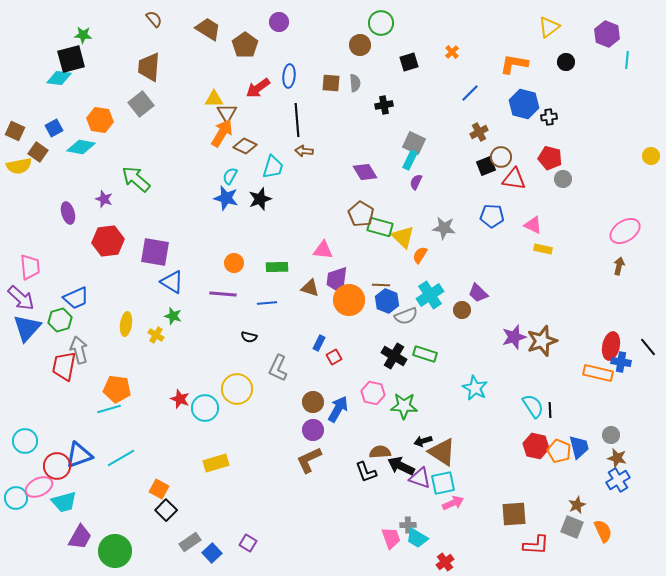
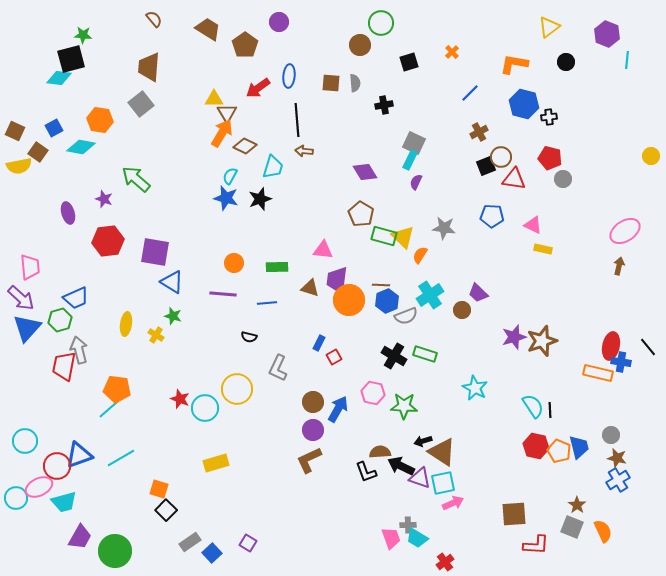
green rectangle at (380, 227): moved 4 px right, 9 px down
blue hexagon at (387, 301): rotated 15 degrees clockwise
cyan line at (109, 409): rotated 25 degrees counterclockwise
orange square at (159, 489): rotated 12 degrees counterclockwise
brown star at (577, 505): rotated 12 degrees counterclockwise
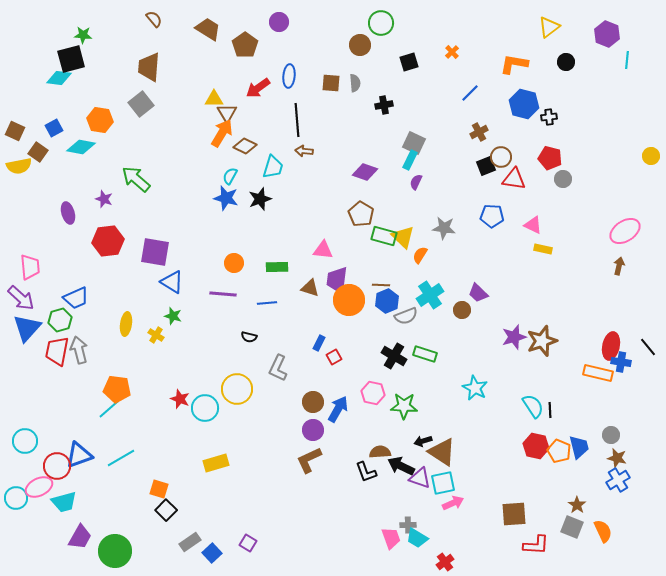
purple diamond at (365, 172): rotated 40 degrees counterclockwise
red trapezoid at (64, 366): moved 7 px left, 15 px up
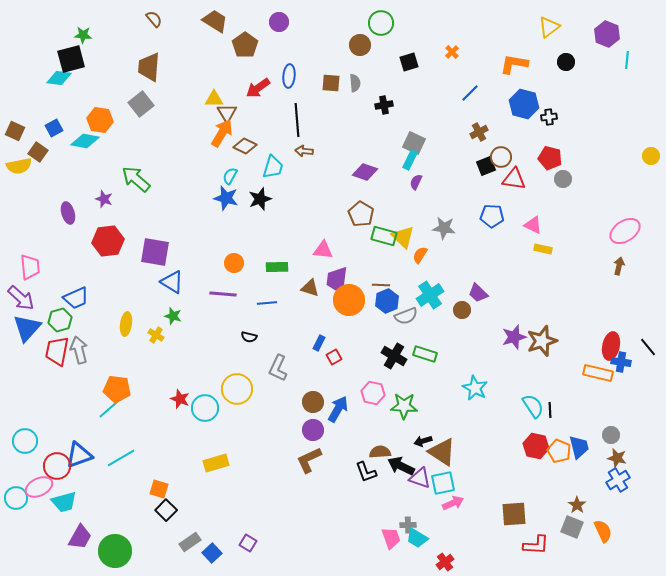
brown trapezoid at (208, 29): moved 7 px right, 8 px up
cyan diamond at (81, 147): moved 4 px right, 6 px up
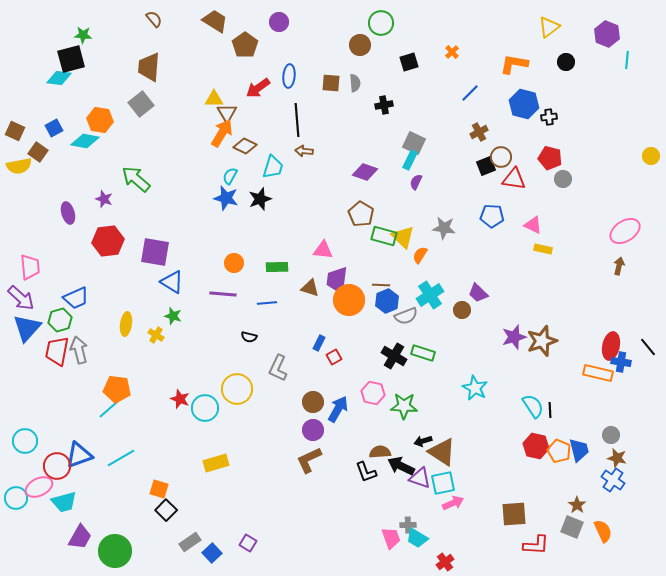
green rectangle at (425, 354): moved 2 px left, 1 px up
blue trapezoid at (579, 447): moved 3 px down
blue cross at (618, 480): moved 5 px left; rotated 25 degrees counterclockwise
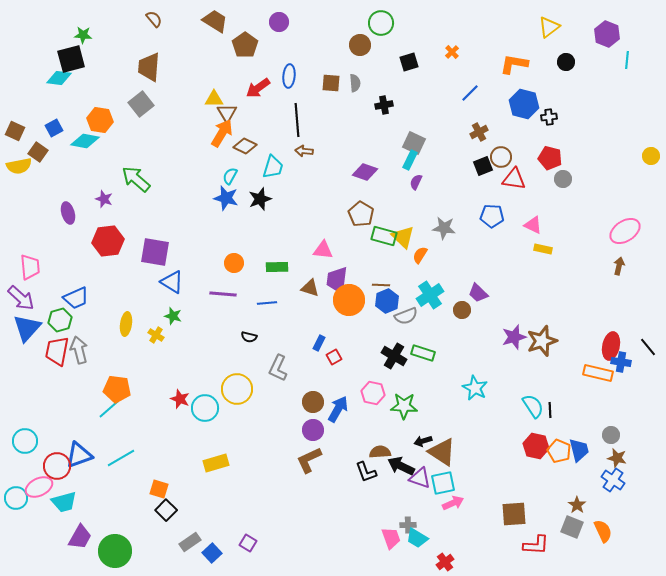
black square at (486, 166): moved 3 px left
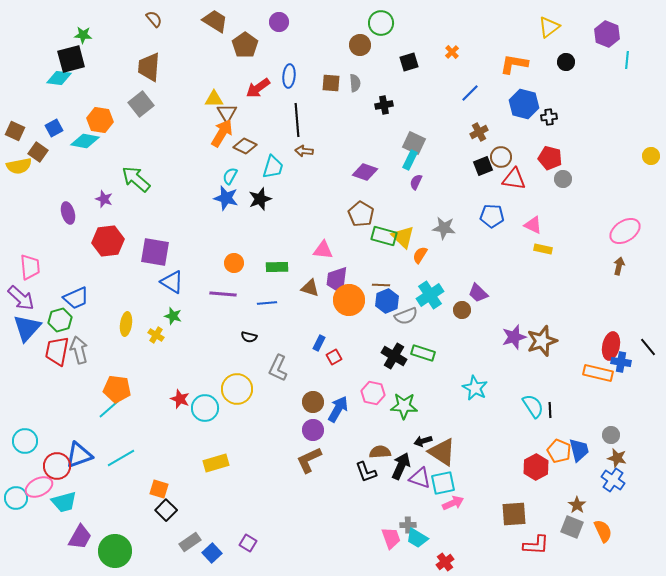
red hexagon at (536, 446): moved 21 px down; rotated 20 degrees clockwise
black arrow at (401, 466): rotated 88 degrees clockwise
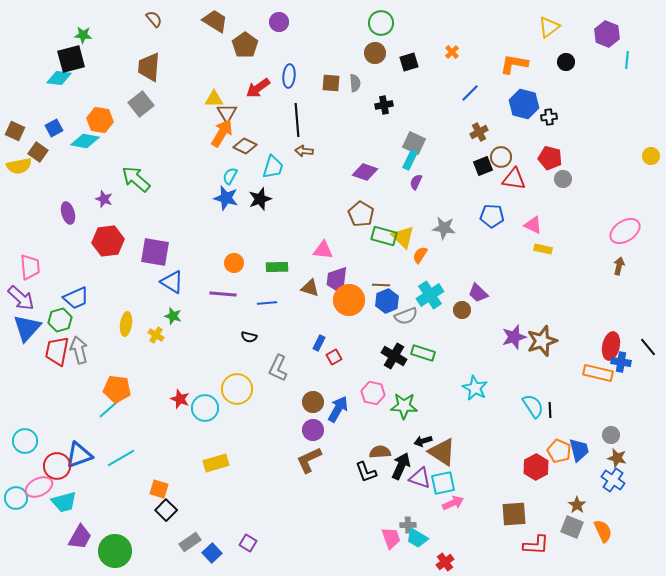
brown circle at (360, 45): moved 15 px right, 8 px down
